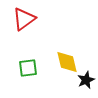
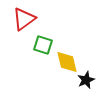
green square: moved 15 px right, 23 px up; rotated 24 degrees clockwise
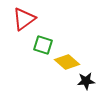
yellow diamond: rotated 35 degrees counterclockwise
black star: moved 1 px down; rotated 18 degrees clockwise
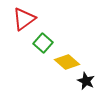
green square: moved 2 px up; rotated 24 degrees clockwise
black star: rotated 30 degrees clockwise
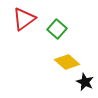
green square: moved 14 px right, 14 px up
black star: moved 1 px left, 1 px down
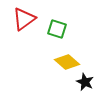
green square: rotated 24 degrees counterclockwise
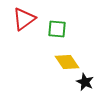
green square: rotated 12 degrees counterclockwise
yellow diamond: rotated 15 degrees clockwise
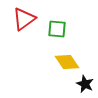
black star: moved 2 px down
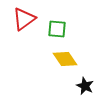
yellow diamond: moved 2 px left, 3 px up
black star: moved 2 px down
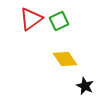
red triangle: moved 7 px right
green square: moved 2 px right, 8 px up; rotated 30 degrees counterclockwise
